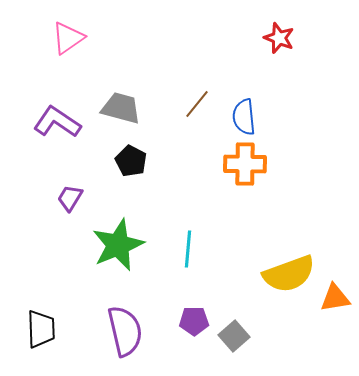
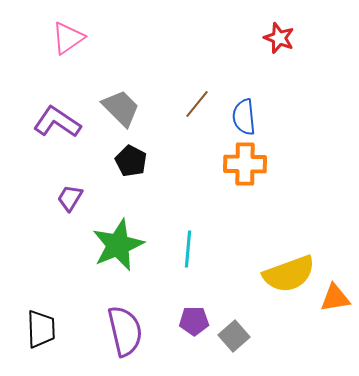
gray trapezoid: rotated 30 degrees clockwise
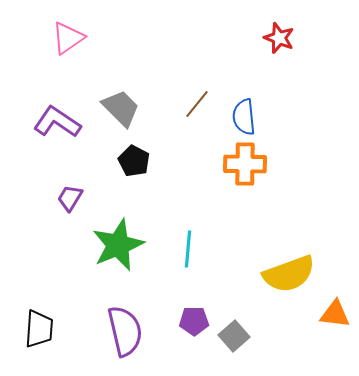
black pentagon: moved 3 px right
orange triangle: moved 16 px down; rotated 16 degrees clockwise
black trapezoid: moved 2 px left; rotated 6 degrees clockwise
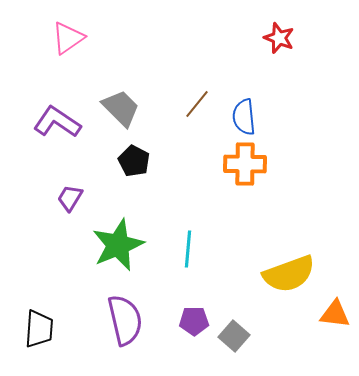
purple semicircle: moved 11 px up
gray square: rotated 8 degrees counterclockwise
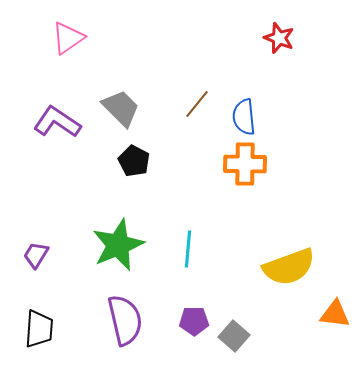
purple trapezoid: moved 34 px left, 57 px down
yellow semicircle: moved 7 px up
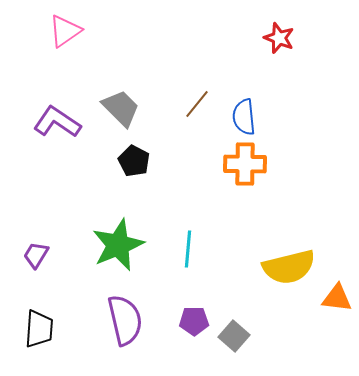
pink triangle: moved 3 px left, 7 px up
yellow semicircle: rotated 6 degrees clockwise
orange triangle: moved 2 px right, 16 px up
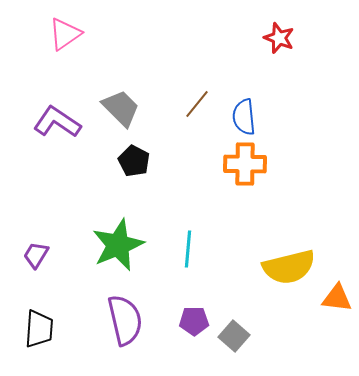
pink triangle: moved 3 px down
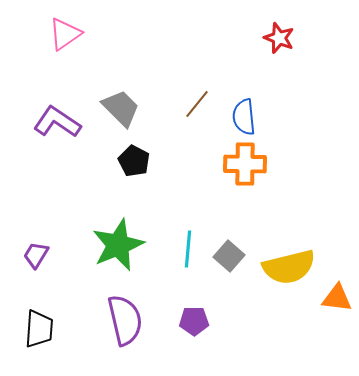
gray square: moved 5 px left, 80 px up
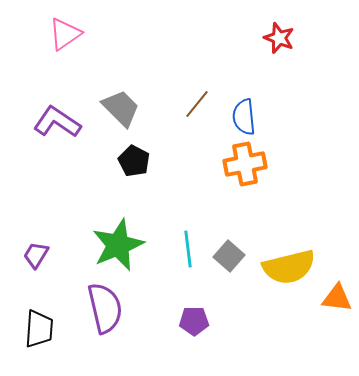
orange cross: rotated 12 degrees counterclockwise
cyan line: rotated 12 degrees counterclockwise
purple semicircle: moved 20 px left, 12 px up
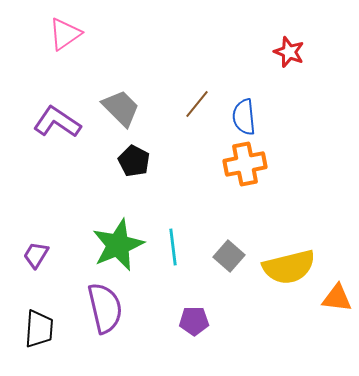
red star: moved 10 px right, 14 px down
cyan line: moved 15 px left, 2 px up
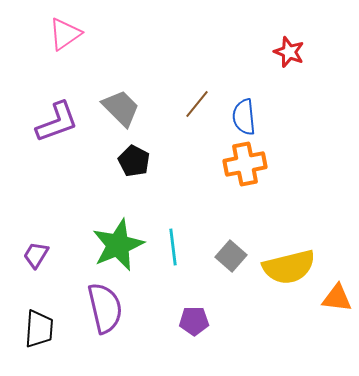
purple L-shape: rotated 126 degrees clockwise
gray square: moved 2 px right
